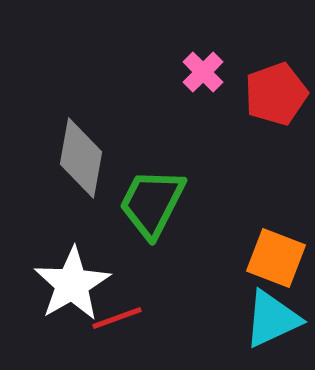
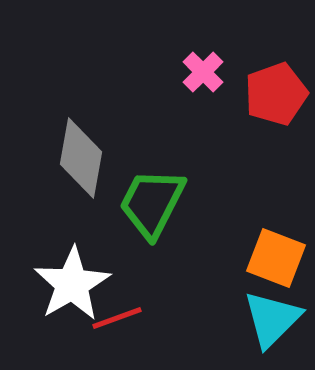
cyan triangle: rotated 20 degrees counterclockwise
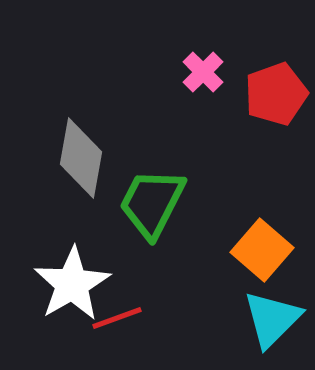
orange square: moved 14 px left, 8 px up; rotated 20 degrees clockwise
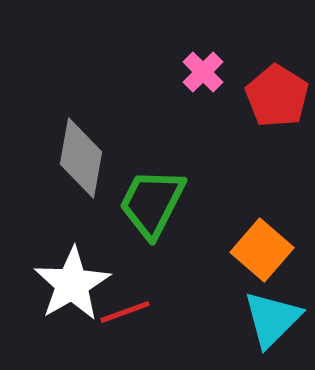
red pentagon: moved 1 px right, 2 px down; rotated 20 degrees counterclockwise
red line: moved 8 px right, 6 px up
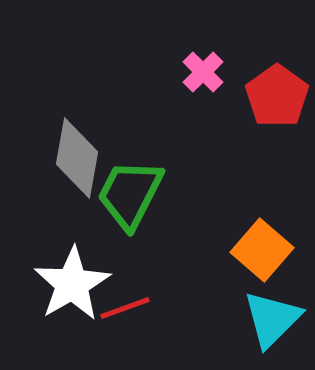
red pentagon: rotated 4 degrees clockwise
gray diamond: moved 4 px left
green trapezoid: moved 22 px left, 9 px up
red line: moved 4 px up
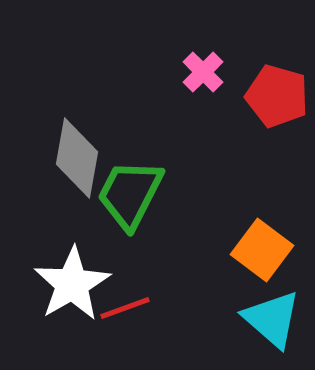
red pentagon: rotated 20 degrees counterclockwise
orange square: rotated 4 degrees counterclockwise
cyan triangle: rotated 34 degrees counterclockwise
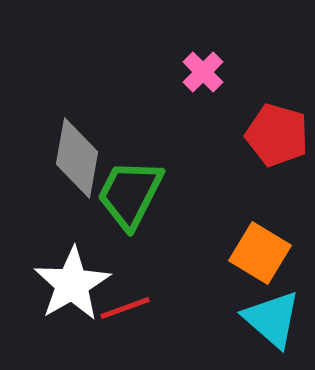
red pentagon: moved 39 px down
orange square: moved 2 px left, 3 px down; rotated 6 degrees counterclockwise
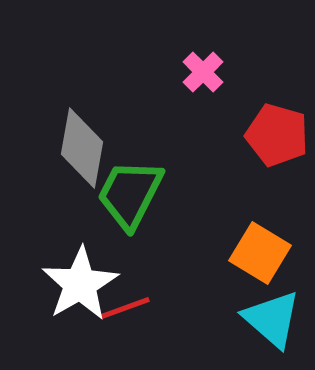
gray diamond: moved 5 px right, 10 px up
white star: moved 8 px right
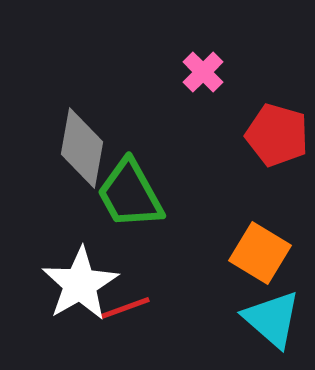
green trapezoid: rotated 56 degrees counterclockwise
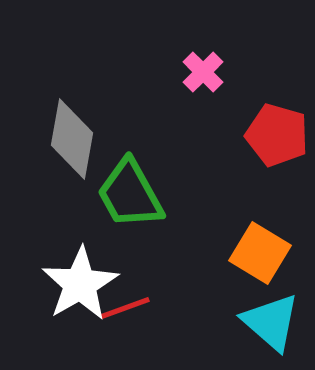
gray diamond: moved 10 px left, 9 px up
cyan triangle: moved 1 px left, 3 px down
